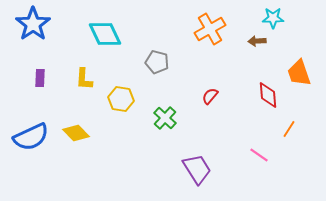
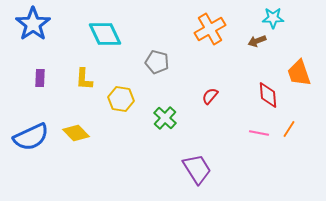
brown arrow: rotated 18 degrees counterclockwise
pink line: moved 22 px up; rotated 24 degrees counterclockwise
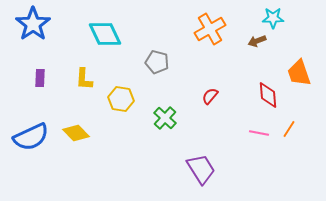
purple trapezoid: moved 4 px right
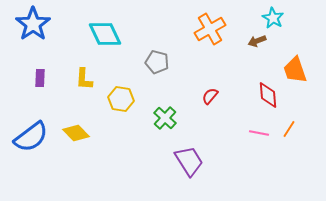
cyan star: rotated 30 degrees clockwise
orange trapezoid: moved 4 px left, 3 px up
blue semicircle: rotated 12 degrees counterclockwise
purple trapezoid: moved 12 px left, 8 px up
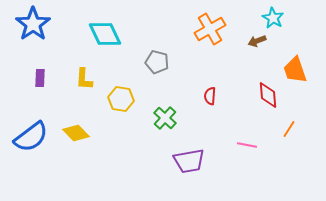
red semicircle: rotated 36 degrees counterclockwise
pink line: moved 12 px left, 12 px down
purple trapezoid: rotated 112 degrees clockwise
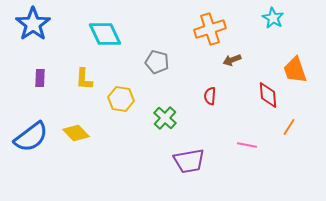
orange cross: rotated 12 degrees clockwise
brown arrow: moved 25 px left, 19 px down
orange line: moved 2 px up
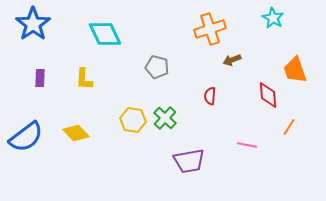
gray pentagon: moved 5 px down
yellow hexagon: moved 12 px right, 21 px down
blue semicircle: moved 5 px left
